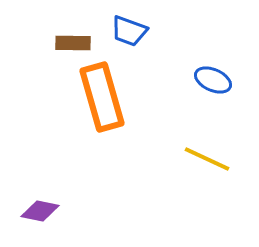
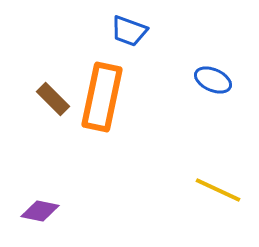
brown rectangle: moved 20 px left, 56 px down; rotated 44 degrees clockwise
orange rectangle: rotated 28 degrees clockwise
yellow line: moved 11 px right, 31 px down
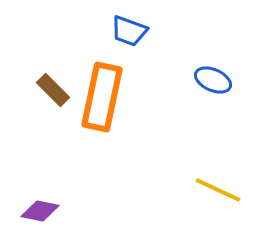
brown rectangle: moved 9 px up
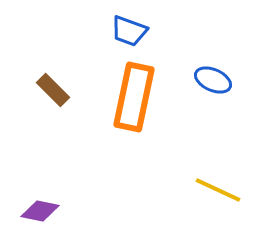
orange rectangle: moved 32 px right
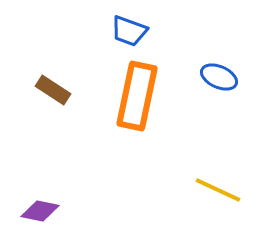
blue ellipse: moved 6 px right, 3 px up
brown rectangle: rotated 12 degrees counterclockwise
orange rectangle: moved 3 px right, 1 px up
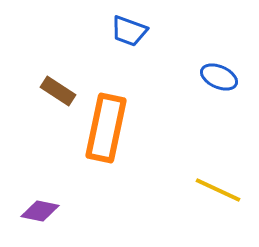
brown rectangle: moved 5 px right, 1 px down
orange rectangle: moved 31 px left, 32 px down
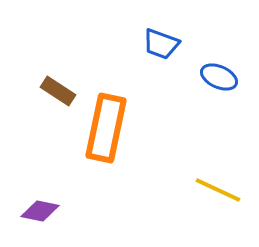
blue trapezoid: moved 32 px right, 13 px down
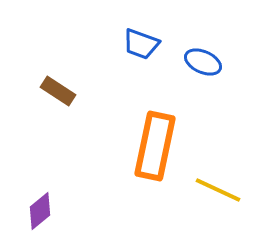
blue trapezoid: moved 20 px left
blue ellipse: moved 16 px left, 15 px up
orange rectangle: moved 49 px right, 18 px down
purple diamond: rotated 51 degrees counterclockwise
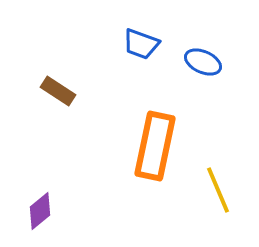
yellow line: rotated 42 degrees clockwise
